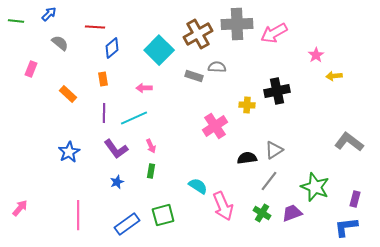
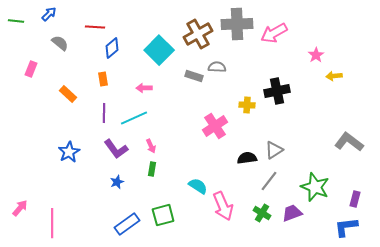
green rectangle at (151, 171): moved 1 px right, 2 px up
pink line at (78, 215): moved 26 px left, 8 px down
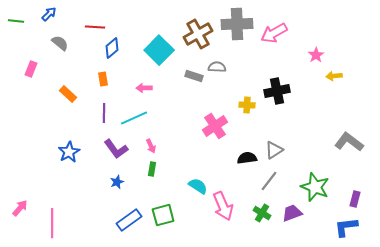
blue rectangle at (127, 224): moved 2 px right, 4 px up
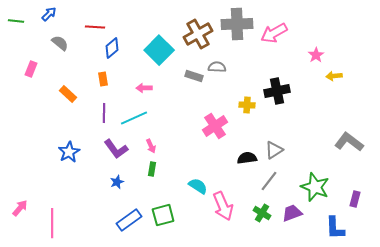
blue L-shape at (346, 227): moved 11 px left, 1 px down; rotated 85 degrees counterclockwise
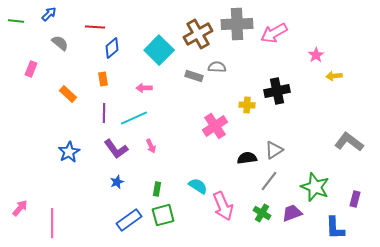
green rectangle at (152, 169): moved 5 px right, 20 px down
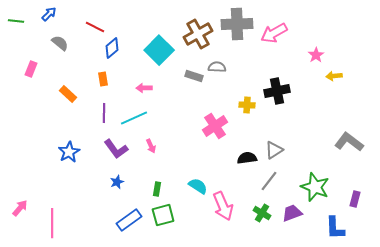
red line at (95, 27): rotated 24 degrees clockwise
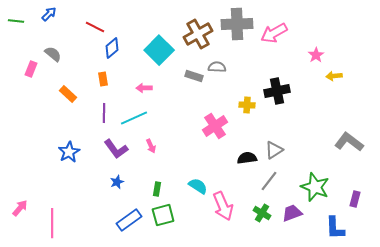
gray semicircle at (60, 43): moved 7 px left, 11 px down
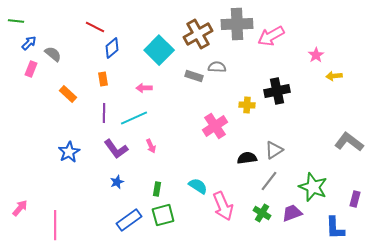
blue arrow at (49, 14): moved 20 px left, 29 px down
pink arrow at (274, 33): moved 3 px left, 3 px down
green star at (315, 187): moved 2 px left
pink line at (52, 223): moved 3 px right, 2 px down
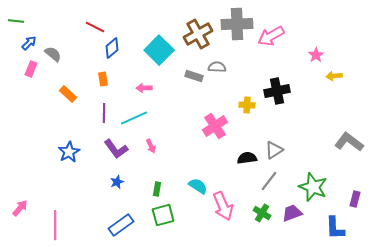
blue rectangle at (129, 220): moved 8 px left, 5 px down
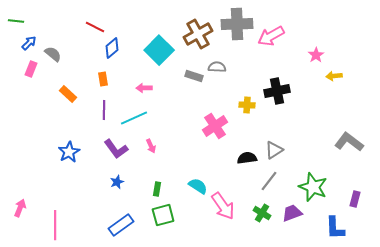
purple line at (104, 113): moved 3 px up
pink arrow at (223, 206): rotated 12 degrees counterclockwise
pink arrow at (20, 208): rotated 18 degrees counterclockwise
